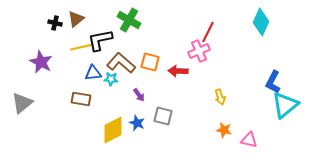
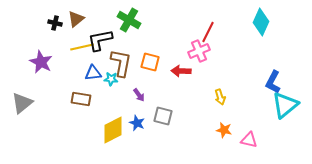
brown L-shape: rotated 60 degrees clockwise
red arrow: moved 3 px right
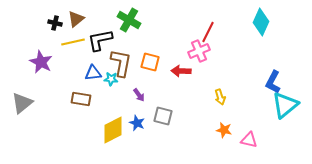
yellow line: moved 9 px left, 5 px up
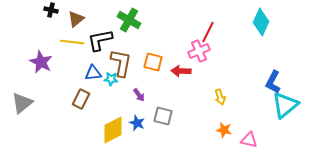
black cross: moved 4 px left, 13 px up
yellow line: moved 1 px left; rotated 20 degrees clockwise
orange square: moved 3 px right
brown rectangle: rotated 72 degrees counterclockwise
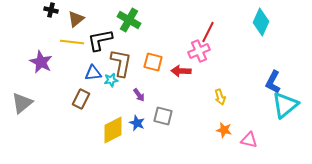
cyan star: moved 1 px down; rotated 16 degrees counterclockwise
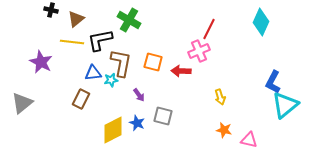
red line: moved 1 px right, 3 px up
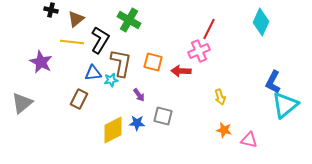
black L-shape: rotated 132 degrees clockwise
brown rectangle: moved 2 px left
blue star: rotated 21 degrees counterclockwise
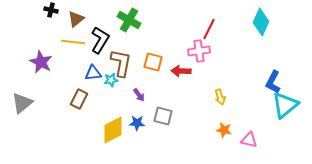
yellow line: moved 1 px right
pink cross: rotated 15 degrees clockwise
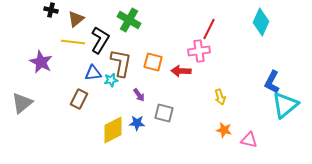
blue L-shape: moved 1 px left
gray square: moved 1 px right, 3 px up
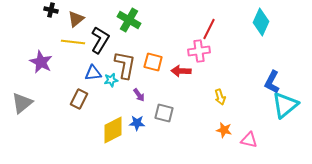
brown L-shape: moved 4 px right, 2 px down
